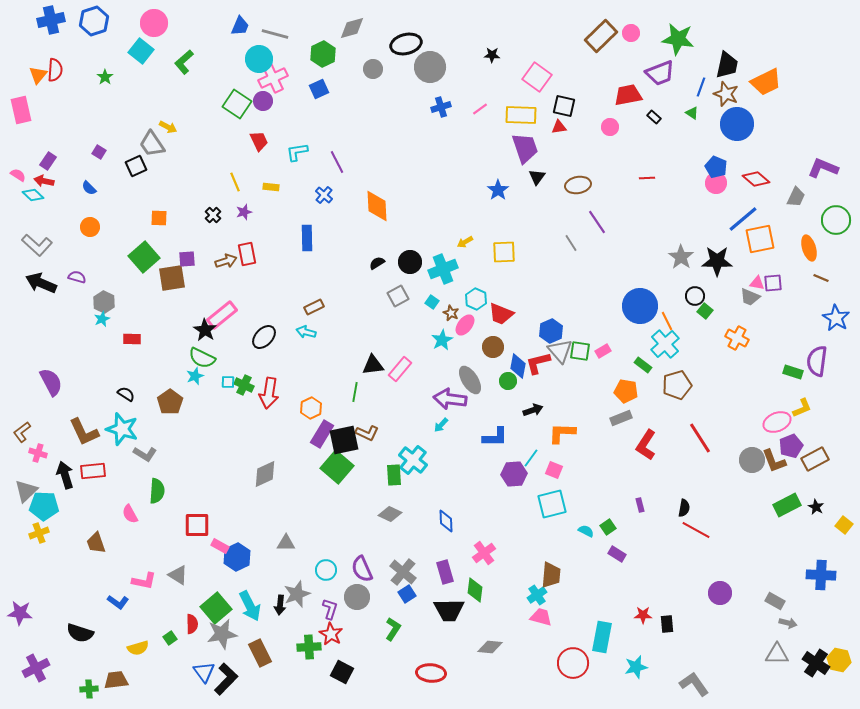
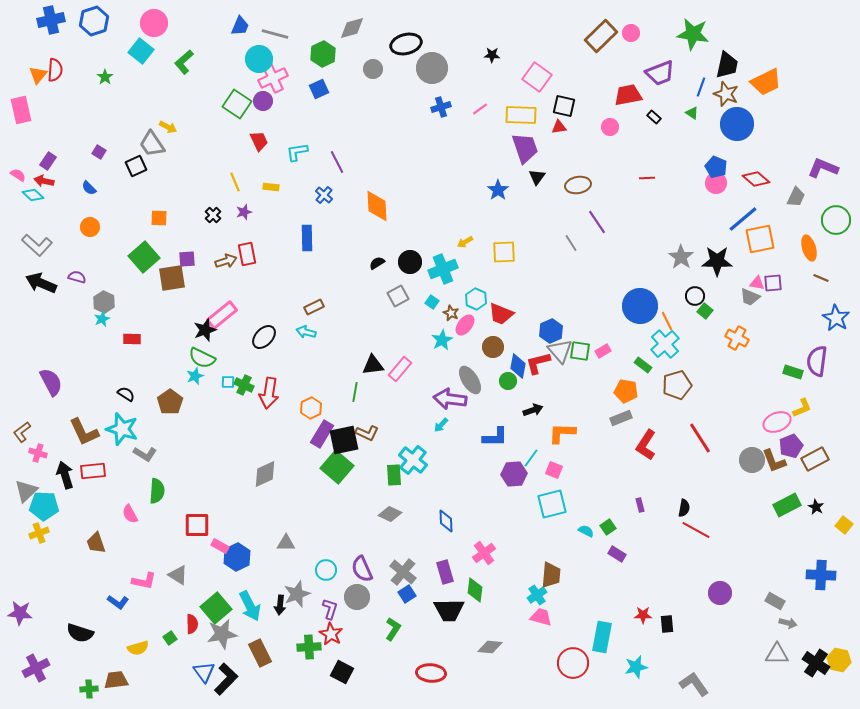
green star at (678, 39): moved 15 px right, 5 px up
gray circle at (430, 67): moved 2 px right, 1 px down
black star at (205, 330): rotated 20 degrees clockwise
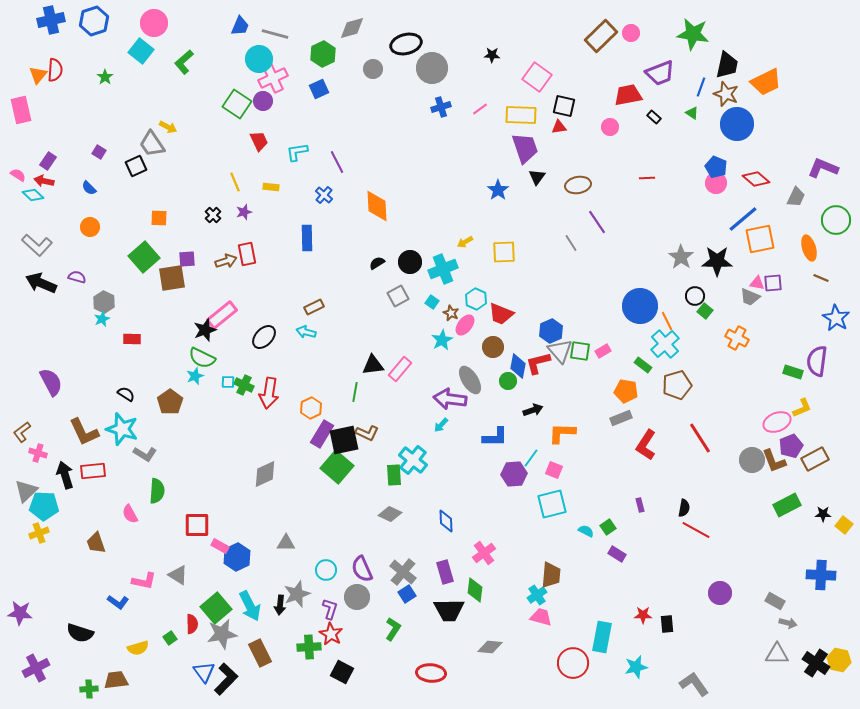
black star at (816, 507): moved 7 px right, 7 px down; rotated 28 degrees counterclockwise
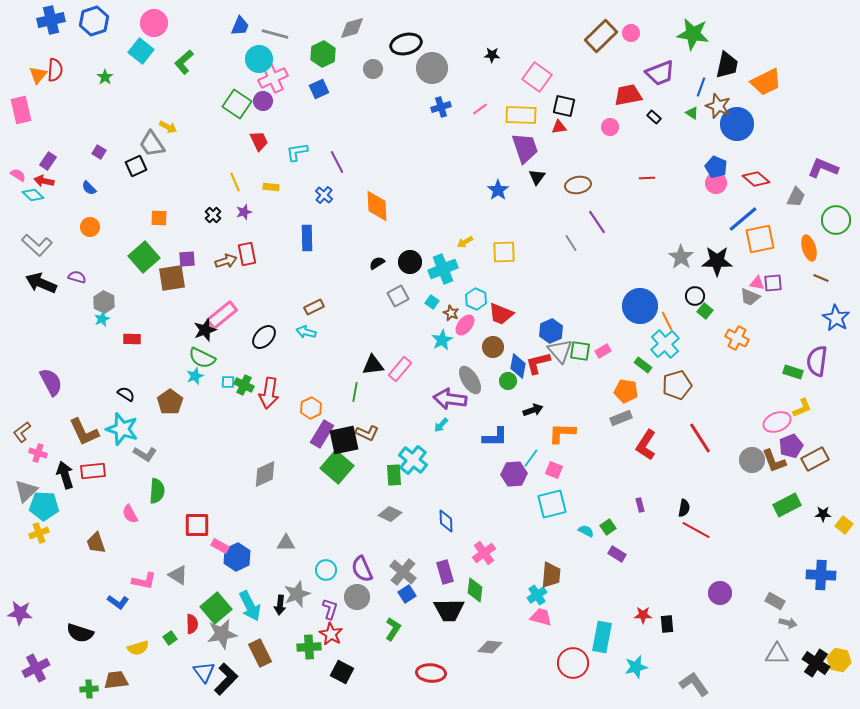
brown star at (726, 94): moved 8 px left, 12 px down
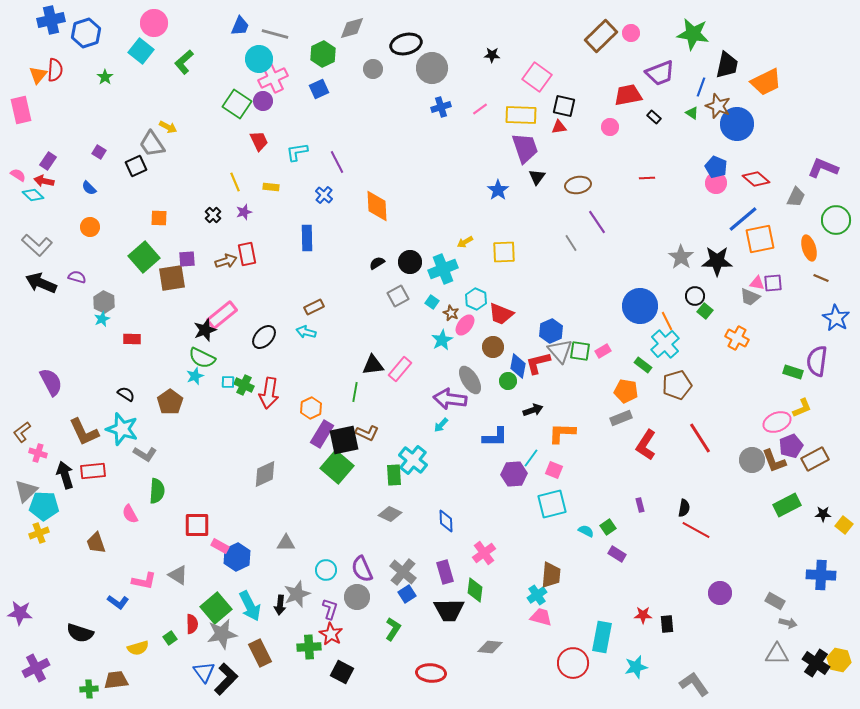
blue hexagon at (94, 21): moved 8 px left, 12 px down
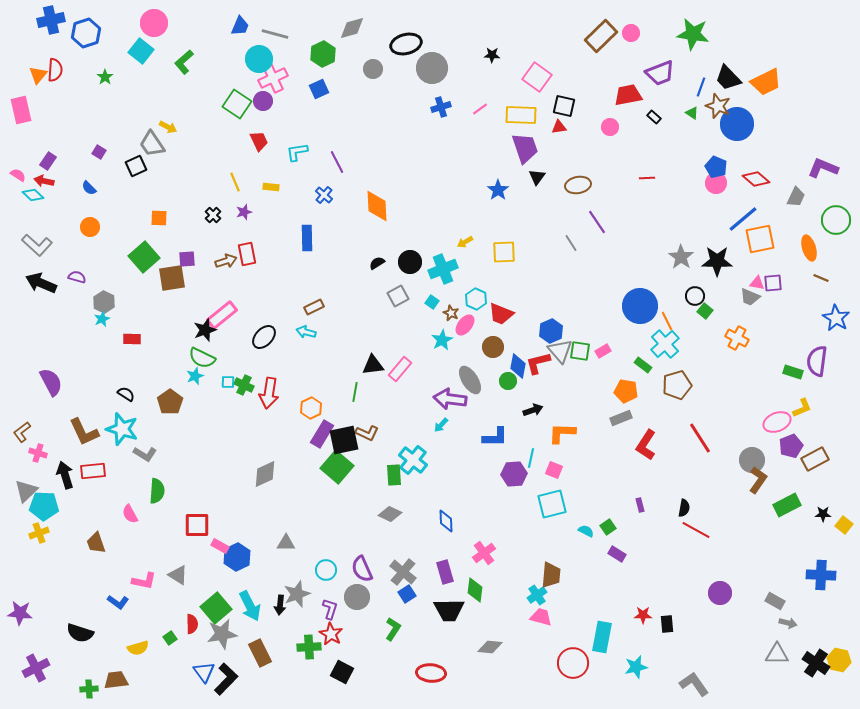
black trapezoid at (727, 65): moved 1 px right, 13 px down; rotated 124 degrees clockwise
cyan line at (531, 458): rotated 24 degrees counterclockwise
brown L-shape at (774, 461): moved 16 px left, 19 px down; rotated 124 degrees counterclockwise
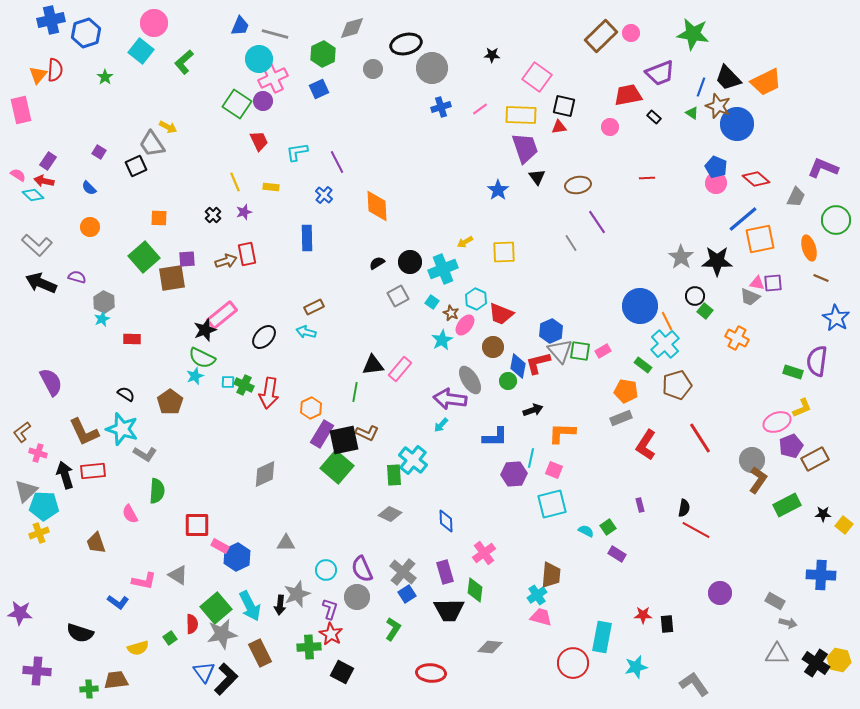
black triangle at (537, 177): rotated 12 degrees counterclockwise
purple cross at (36, 668): moved 1 px right, 3 px down; rotated 32 degrees clockwise
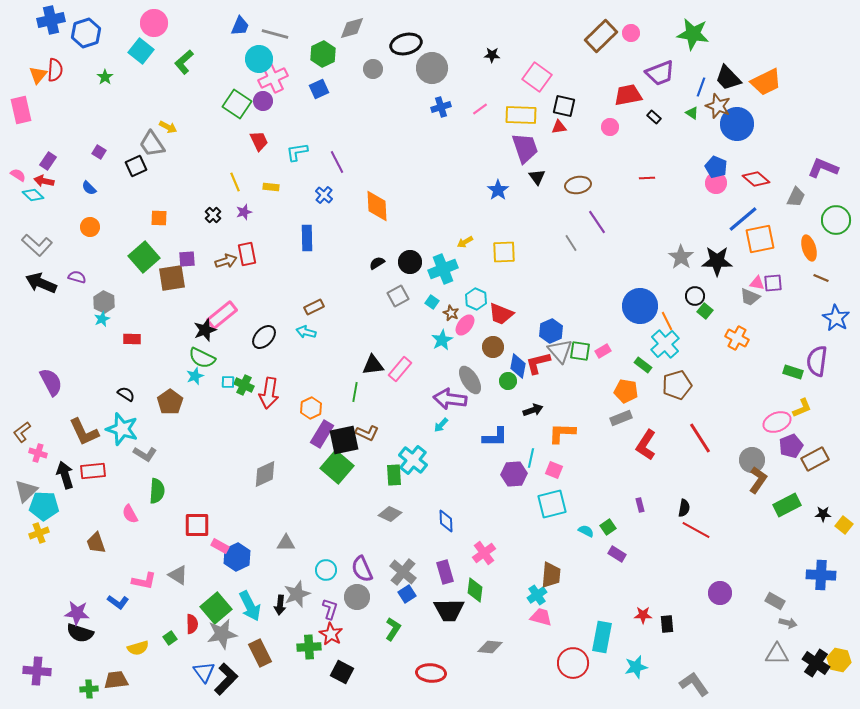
purple star at (20, 613): moved 57 px right
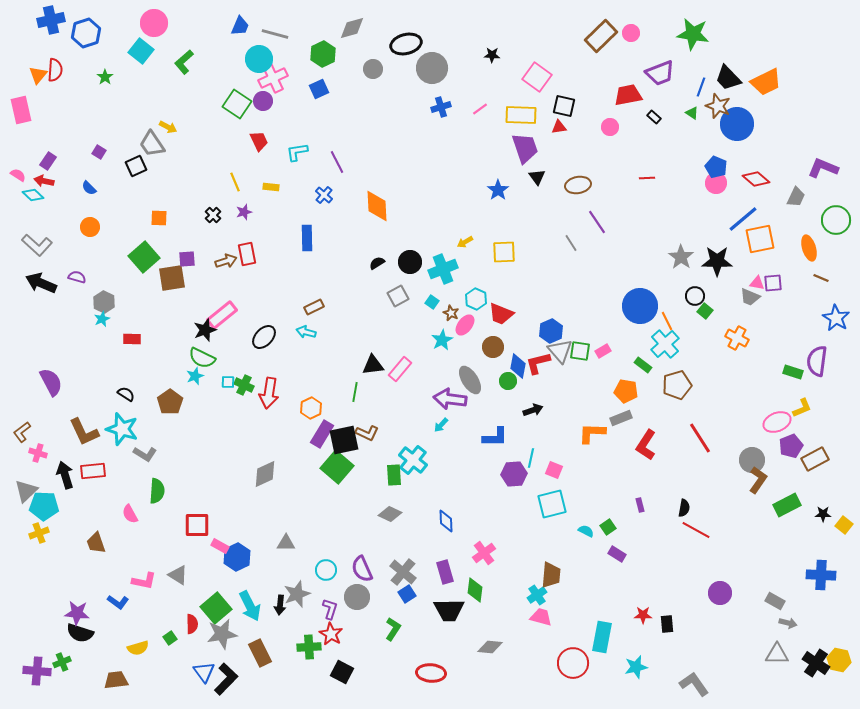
orange L-shape at (562, 433): moved 30 px right
green cross at (89, 689): moved 27 px left, 27 px up; rotated 18 degrees counterclockwise
